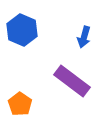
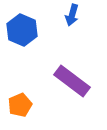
blue arrow: moved 12 px left, 22 px up
orange pentagon: moved 1 px down; rotated 15 degrees clockwise
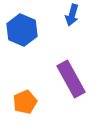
purple rectangle: moved 1 px left, 2 px up; rotated 24 degrees clockwise
orange pentagon: moved 5 px right, 3 px up
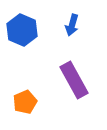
blue arrow: moved 10 px down
purple rectangle: moved 3 px right, 1 px down
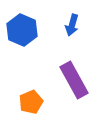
orange pentagon: moved 6 px right
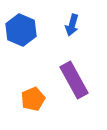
blue hexagon: moved 1 px left
orange pentagon: moved 2 px right, 3 px up
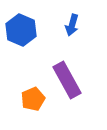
purple rectangle: moved 7 px left
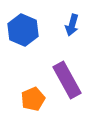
blue hexagon: moved 2 px right
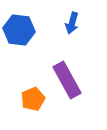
blue arrow: moved 2 px up
blue hexagon: moved 4 px left; rotated 16 degrees counterclockwise
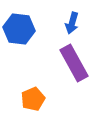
blue hexagon: moved 1 px up
purple rectangle: moved 7 px right, 17 px up
